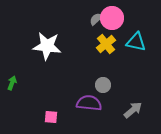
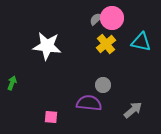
cyan triangle: moved 5 px right
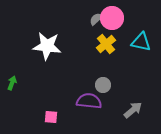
purple semicircle: moved 2 px up
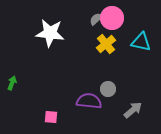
white star: moved 3 px right, 13 px up
gray circle: moved 5 px right, 4 px down
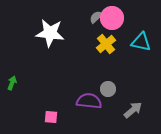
gray semicircle: moved 2 px up
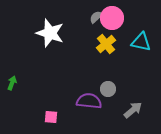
white star: rotated 12 degrees clockwise
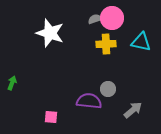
gray semicircle: moved 1 px left, 2 px down; rotated 24 degrees clockwise
yellow cross: rotated 36 degrees clockwise
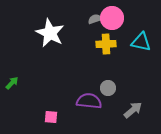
white star: rotated 8 degrees clockwise
green arrow: rotated 24 degrees clockwise
gray circle: moved 1 px up
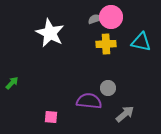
pink circle: moved 1 px left, 1 px up
gray arrow: moved 8 px left, 4 px down
